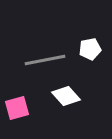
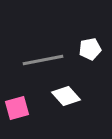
gray line: moved 2 px left
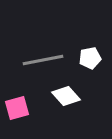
white pentagon: moved 9 px down
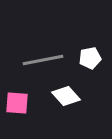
pink square: moved 5 px up; rotated 20 degrees clockwise
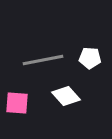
white pentagon: rotated 15 degrees clockwise
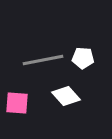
white pentagon: moved 7 px left
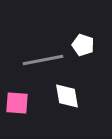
white pentagon: moved 13 px up; rotated 15 degrees clockwise
white diamond: moved 1 px right; rotated 32 degrees clockwise
